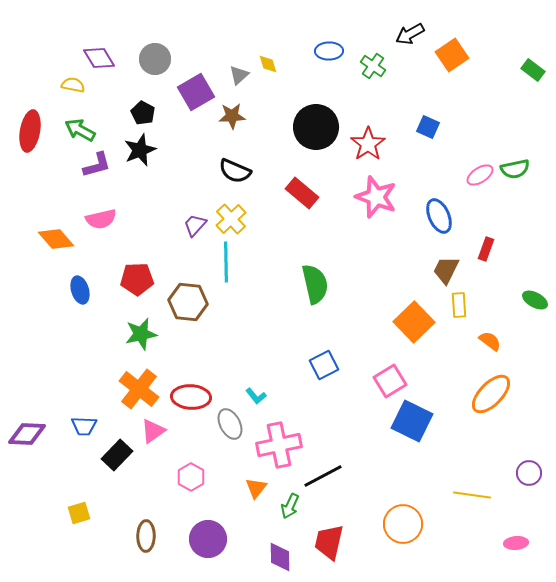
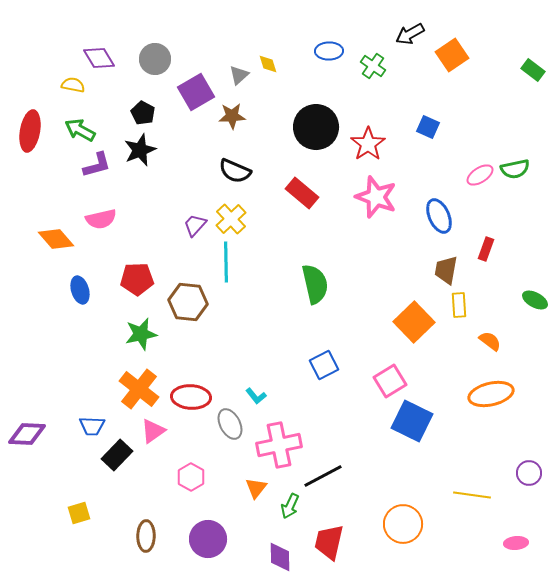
brown trapezoid at (446, 270): rotated 16 degrees counterclockwise
orange ellipse at (491, 394): rotated 33 degrees clockwise
blue trapezoid at (84, 426): moved 8 px right
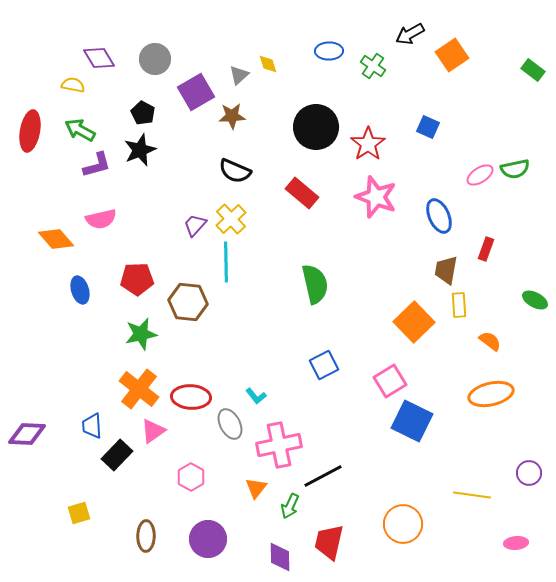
blue trapezoid at (92, 426): rotated 84 degrees clockwise
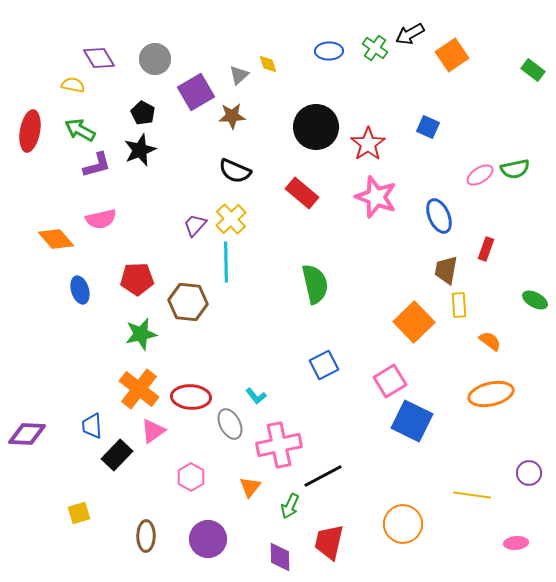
green cross at (373, 66): moved 2 px right, 18 px up
orange triangle at (256, 488): moved 6 px left, 1 px up
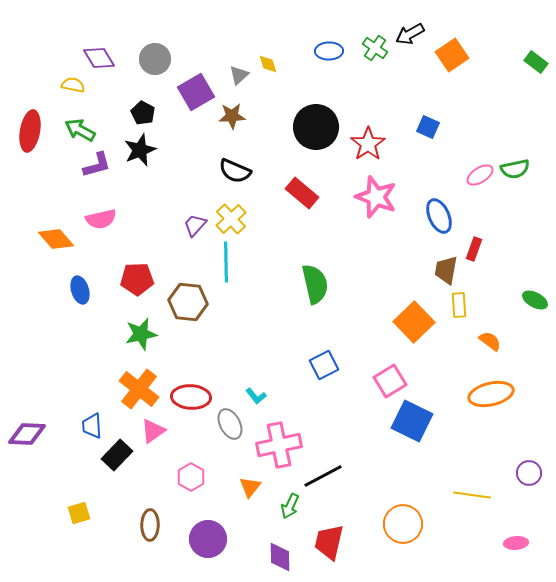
green rectangle at (533, 70): moved 3 px right, 8 px up
red rectangle at (486, 249): moved 12 px left
brown ellipse at (146, 536): moved 4 px right, 11 px up
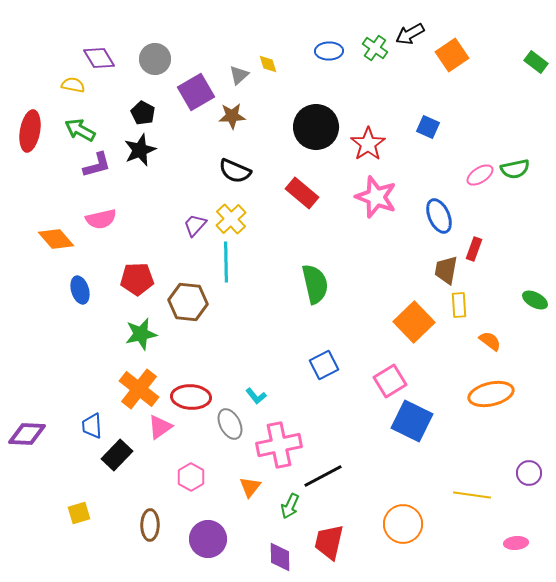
pink triangle at (153, 431): moved 7 px right, 4 px up
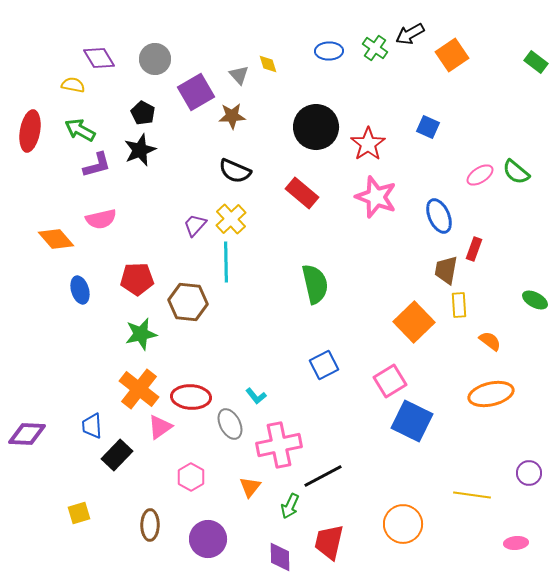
gray triangle at (239, 75): rotated 30 degrees counterclockwise
green semicircle at (515, 169): moved 1 px right, 3 px down; rotated 52 degrees clockwise
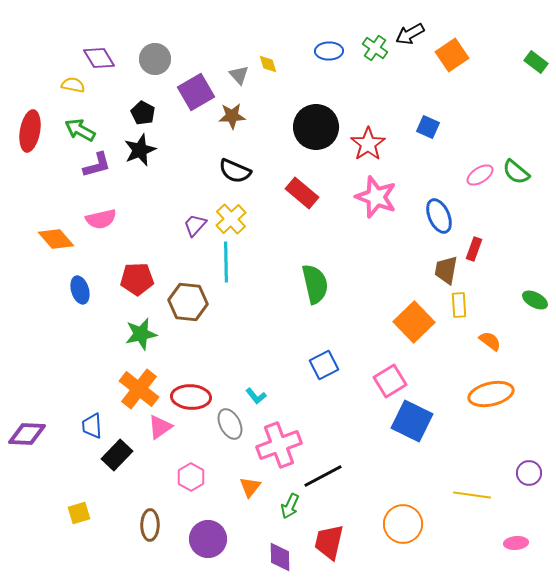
pink cross at (279, 445): rotated 9 degrees counterclockwise
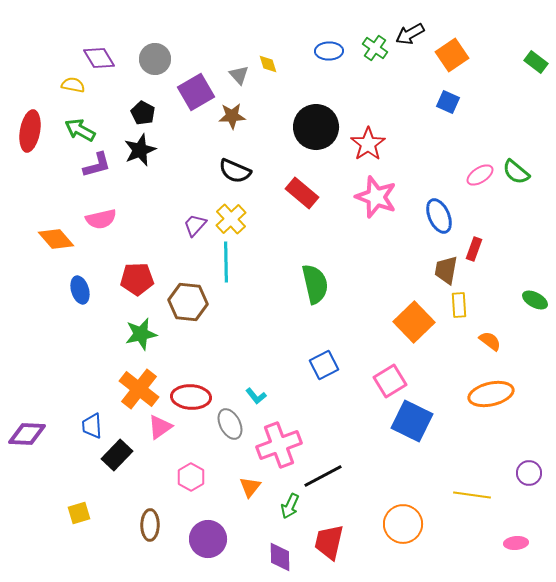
blue square at (428, 127): moved 20 px right, 25 px up
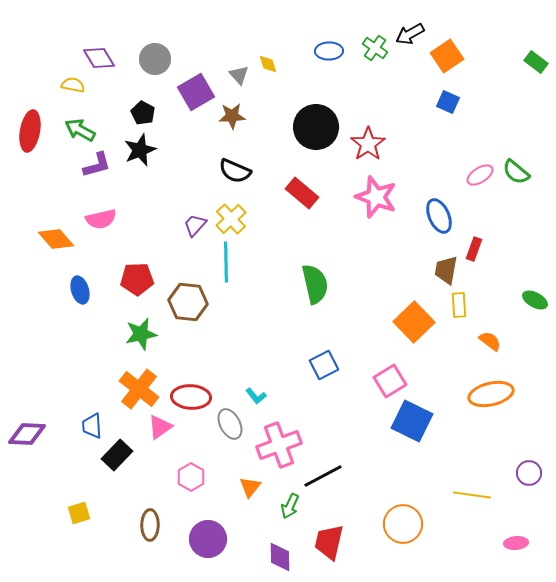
orange square at (452, 55): moved 5 px left, 1 px down
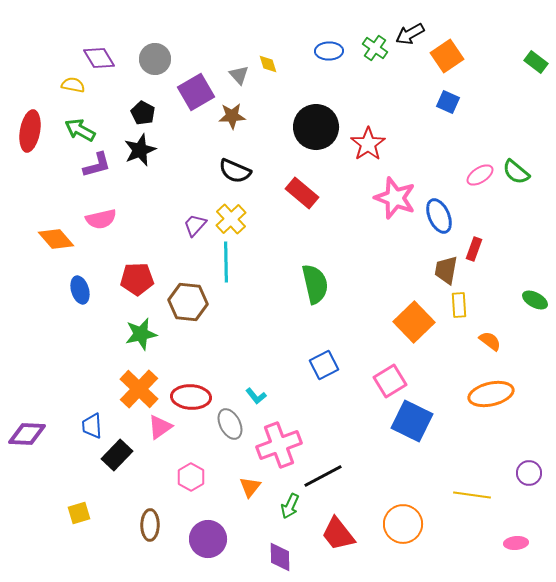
pink star at (376, 197): moved 19 px right, 1 px down
orange cross at (139, 389): rotated 6 degrees clockwise
red trapezoid at (329, 542): moved 9 px right, 8 px up; rotated 51 degrees counterclockwise
